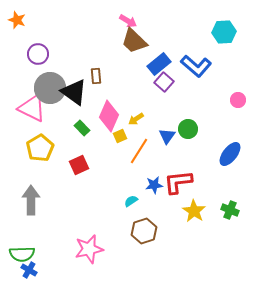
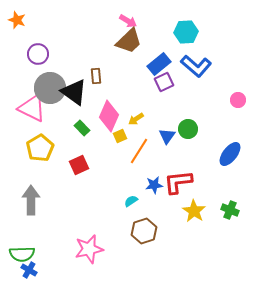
cyan hexagon: moved 38 px left
brown trapezoid: moved 5 px left; rotated 88 degrees counterclockwise
purple square: rotated 24 degrees clockwise
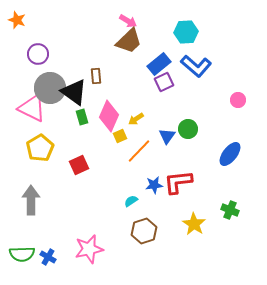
green rectangle: moved 11 px up; rotated 28 degrees clockwise
orange line: rotated 12 degrees clockwise
yellow star: moved 13 px down
blue cross: moved 19 px right, 13 px up
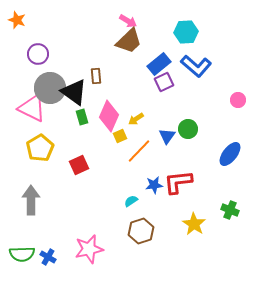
brown hexagon: moved 3 px left
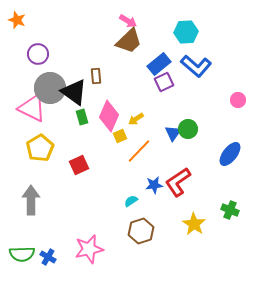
blue triangle: moved 6 px right, 3 px up
red L-shape: rotated 28 degrees counterclockwise
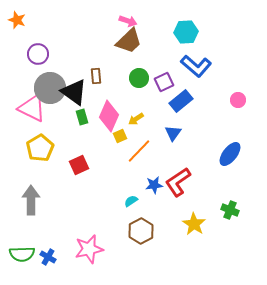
pink arrow: rotated 12 degrees counterclockwise
blue rectangle: moved 22 px right, 37 px down
green circle: moved 49 px left, 51 px up
brown hexagon: rotated 10 degrees counterclockwise
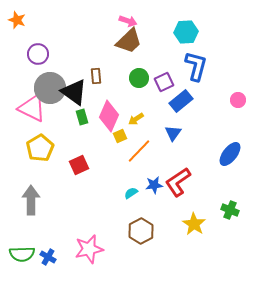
blue L-shape: rotated 116 degrees counterclockwise
cyan semicircle: moved 8 px up
